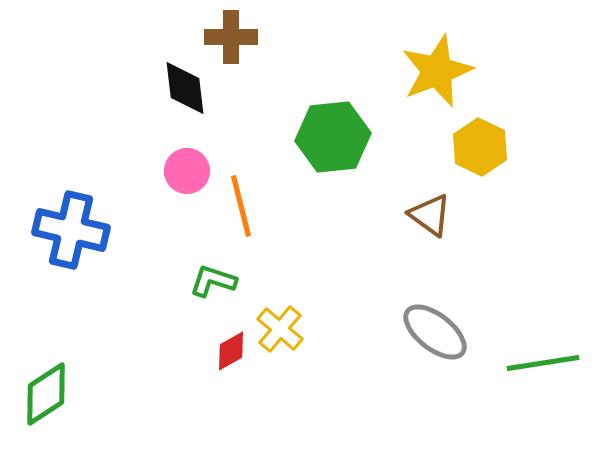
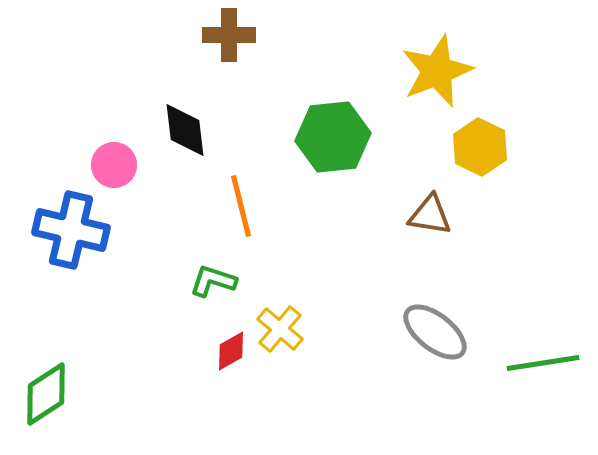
brown cross: moved 2 px left, 2 px up
black diamond: moved 42 px down
pink circle: moved 73 px left, 6 px up
brown triangle: rotated 27 degrees counterclockwise
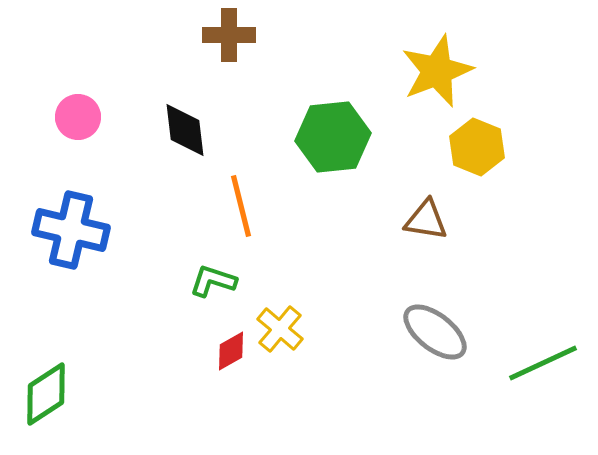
yellow hexagon: moved 3 px left; rotated 4 degrees counterclockwise
pink circle: moved 36 px left, 48 px up
brown triangle: moved 4 px left, 5 px down
green line: rotated 16 degrees counterclockwise
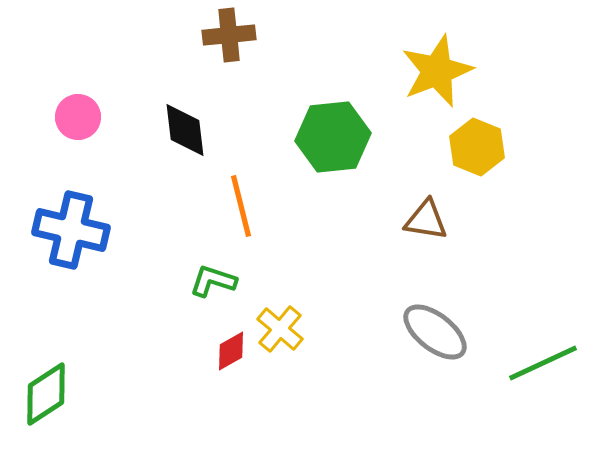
brown cross: rotated 6 degrees counterclockwise
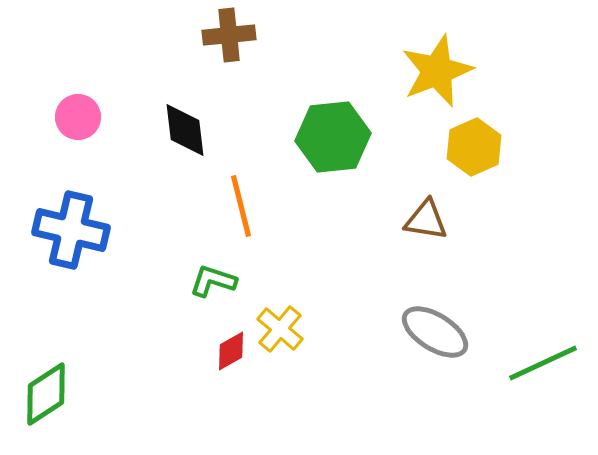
yellow hexagon: moved 3 px left; rotated 14 degrees clockwise
gray ellipse: rotated 6 degrees counterclockwise
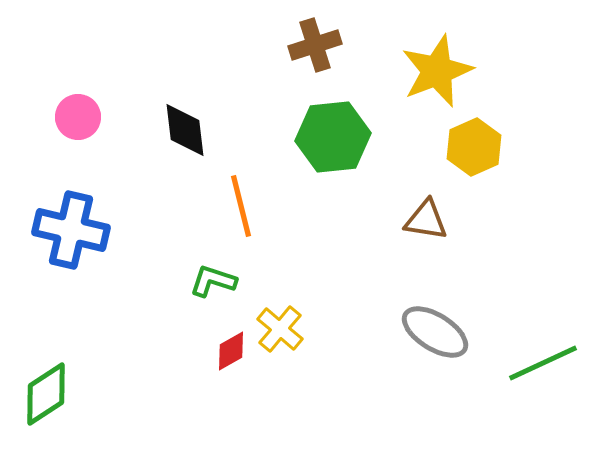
brown cross: moved 86 px right, 10 px down; rotated 12 degrees counterclockwise
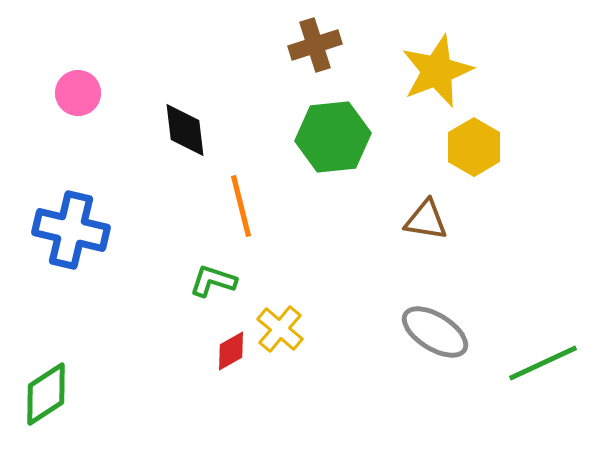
pink circle: moved 24 px up
yellow hexagon: rotated 6 degrees counterclockwise
